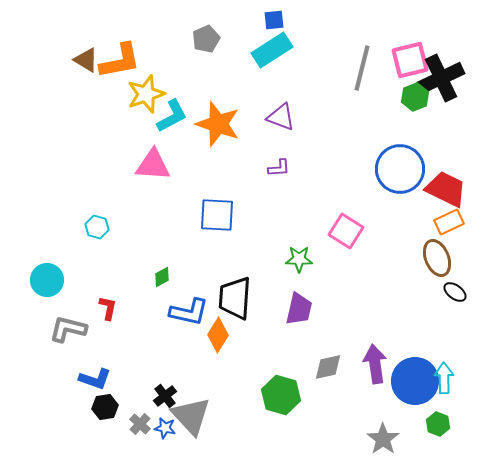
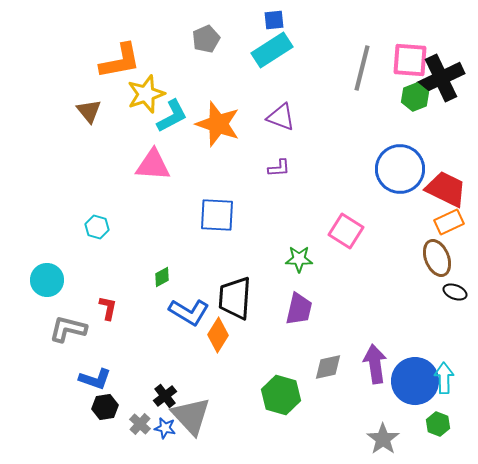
brown triangle at (86, 60): moved 3 px right, 51 px down; rotated 20 degrees clockwise
pink square at (410, 60): rotated 18 degrees clockwise
black ellipse at (455, 292): rotated 15 degrees counterclockwise
blue L-shape at (189, 312): rotated 18 degrees clockwise
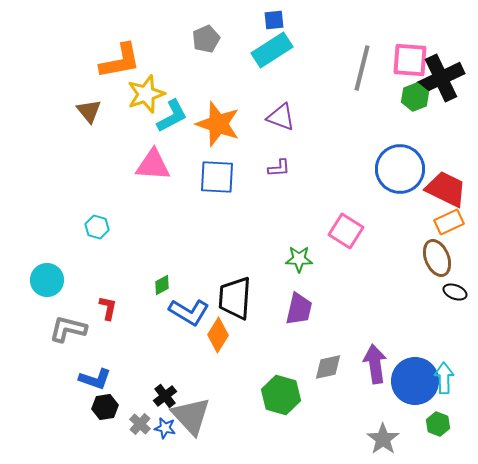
blue square at (217, 215): moved 38 px up
green diamond at (162, 277): moved 8 px down
